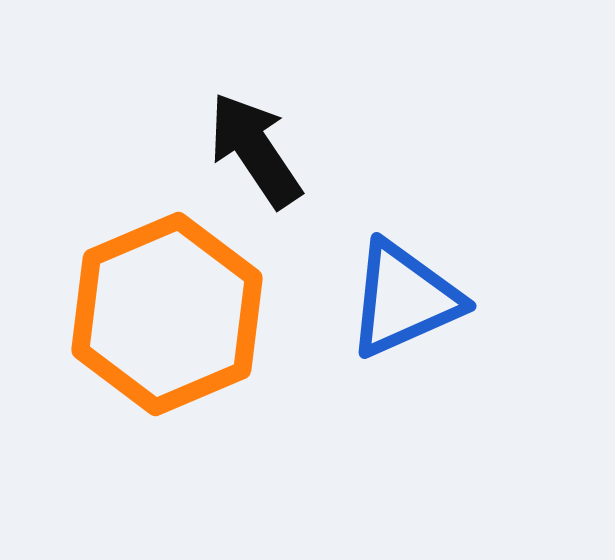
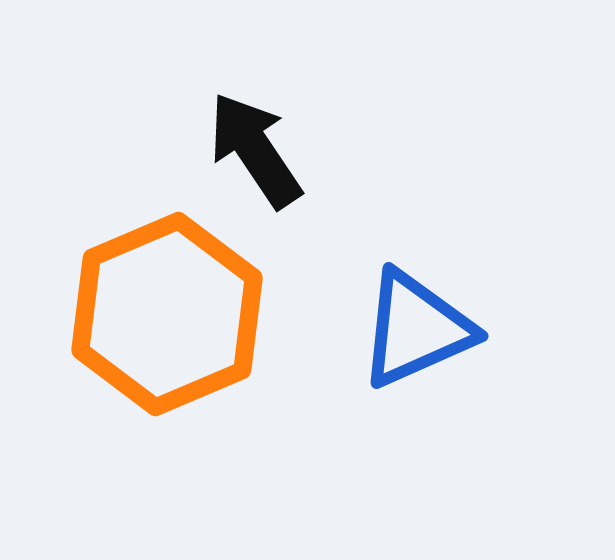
blue triangle: moved 12 px right, 30 px down
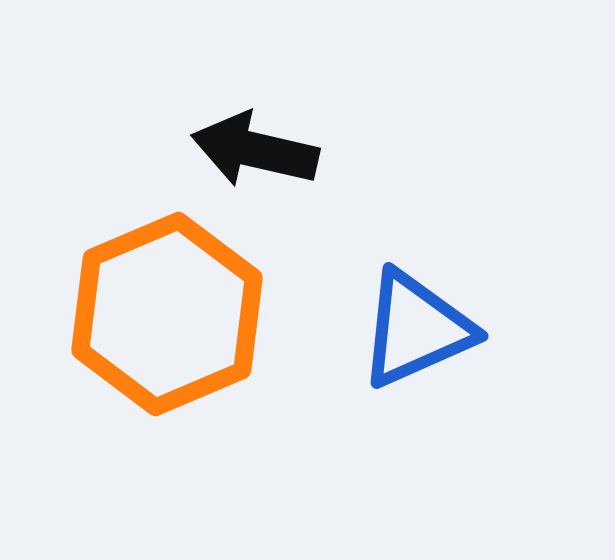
black arrow: rotated 43 degrees counterclockwise
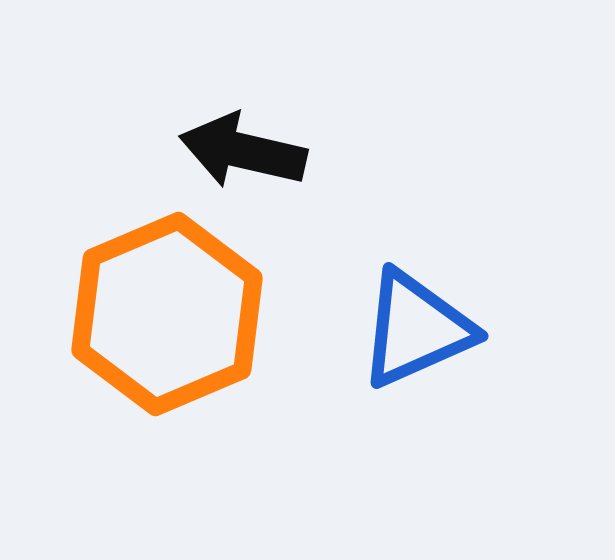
black arrow: moved 12 px left, 1 px down
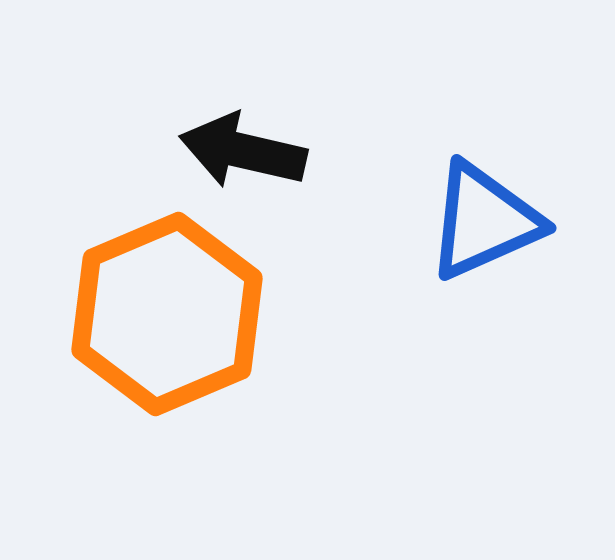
blue triangle: moved 68 px right, 108 px up
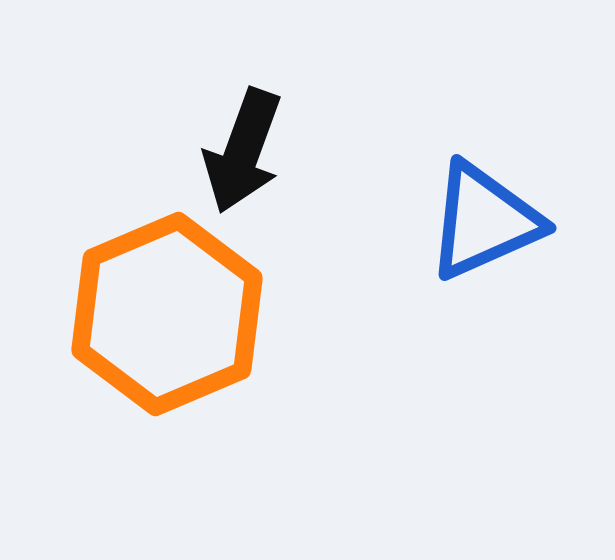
black arrow: rotated 83 degrees counterclockwise
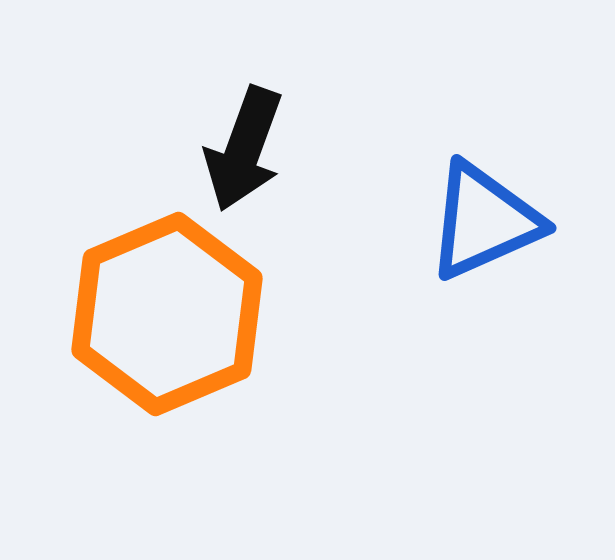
black arrow: moved 1 px right, 2 px up
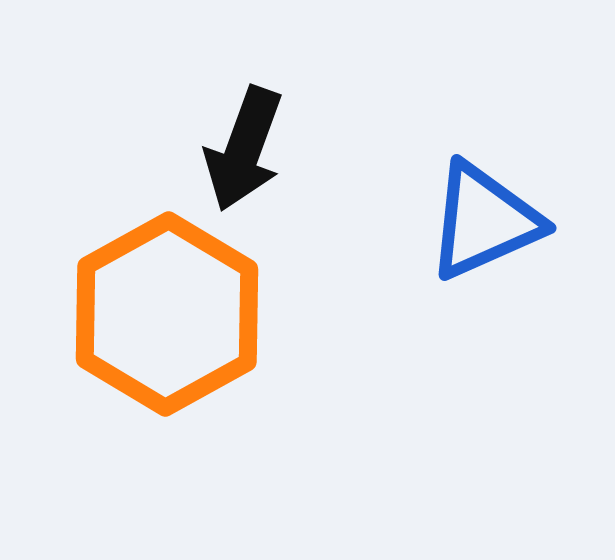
orange hexagon: rotated 6 degrees counterclockwise
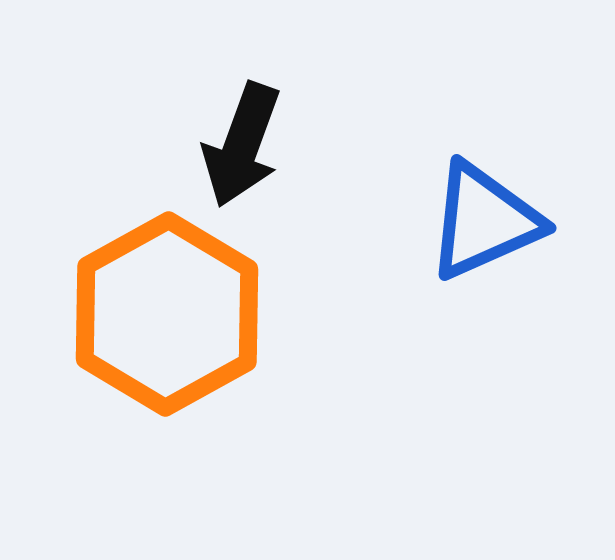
black arrow: moved 2 px left, 4 px up
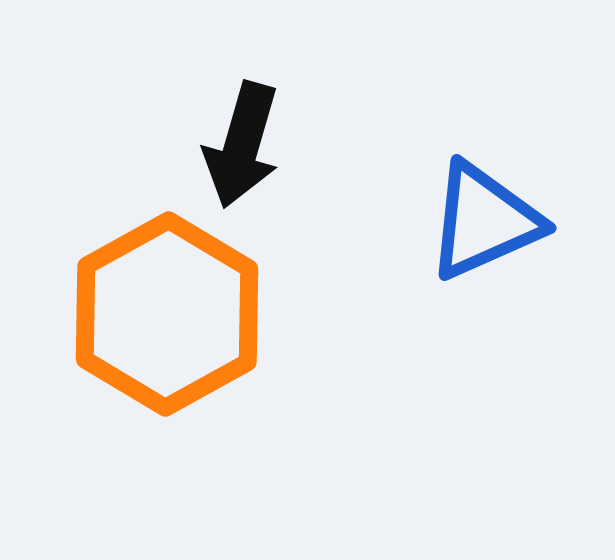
black arrow: rotated 4 degrees counterclockwise
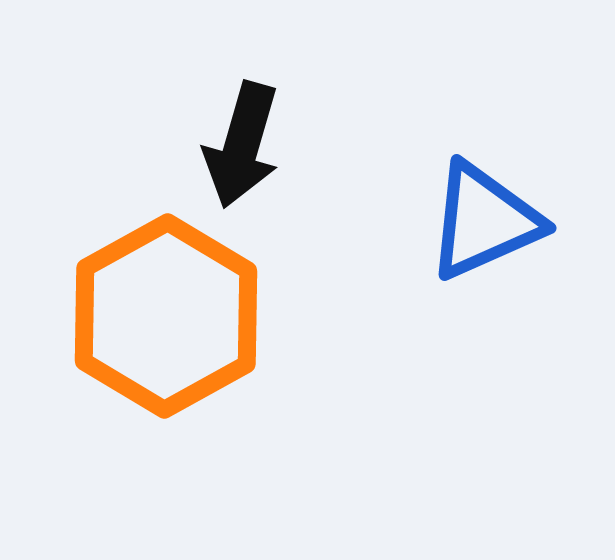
orange hexagon: moved 1 px left, 2 px down
